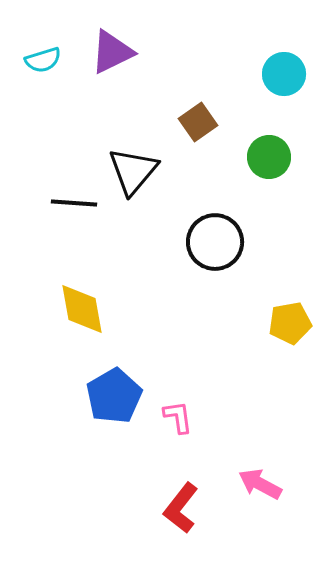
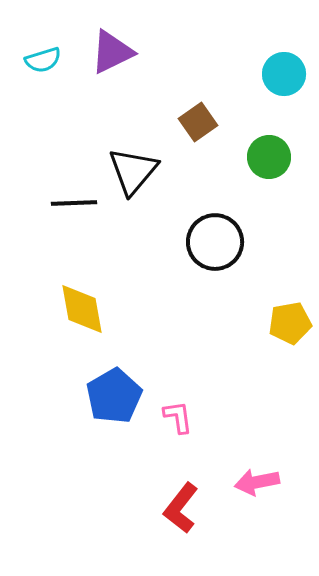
black line: rotated 6 degrees counterclockwise
pink arrow: moved 3 px left, 2 px up; rotated 39 degrees counterclockwise
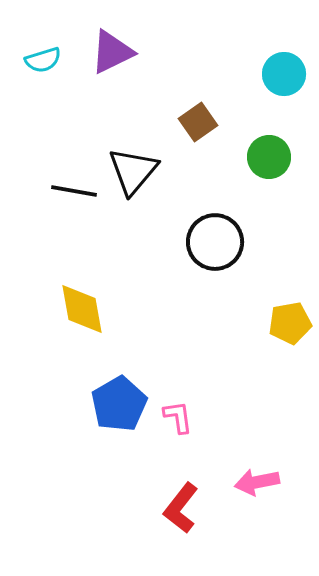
black line: moved 12 px up; rotated 12 degrees clockwise
blue pentagon: moved 5 px right, 8 px down
